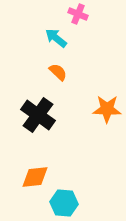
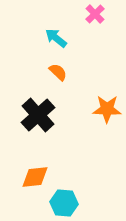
pink cross: moved 17 px right; rotated 24 degrees clockwise
black cross: rotated 12 degrees clockwise
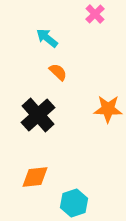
cyan arrow: moved 9 px left
orange star: moved 1 px right
cyan hexagon: moved 10 px right; rotated 24 degrees counterclockwise
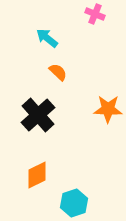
pink cross: rotated 24 degrees counterclockwise
orange diamond: moved 2 px right, 2 px up; rotated 20 degrees counterclockwise
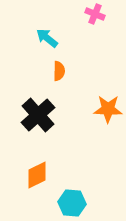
orange semicircle: moved 1 px right, 1 px up; rotated 48 degrees clockwise
cyan hexagon: moved 2 px left; rotated 24 degrees clockwise
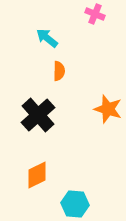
orange star: rotated 16 degrees clockwise
cyan hexagon: moved 3 px right, 1 px down
